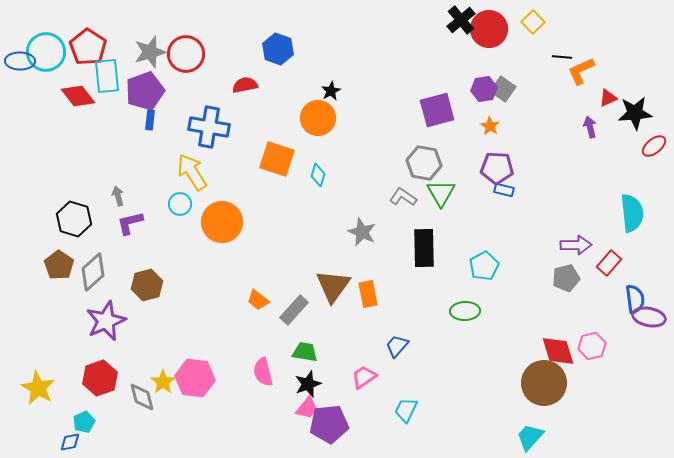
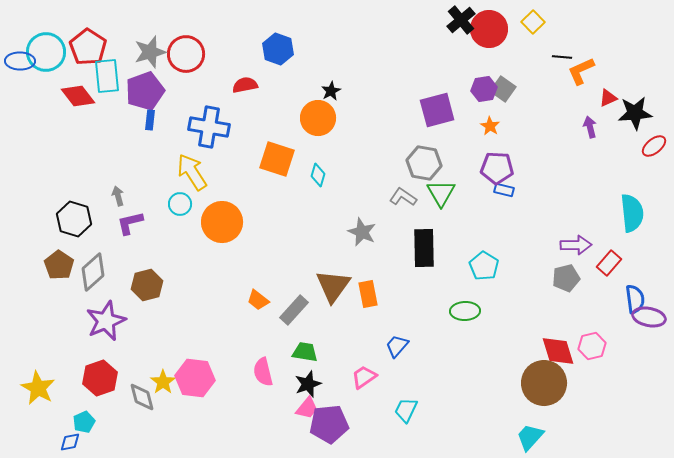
cyan pentagon at (484, 266): rotated 12 degrees counterclockwise
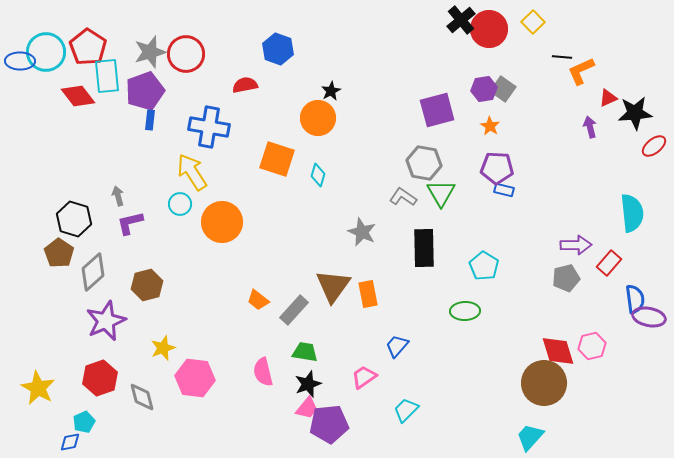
brown pentagon at (59, 265): moved 12 px up
yellow star at (163, 382): moved 34 px up; rotated 15 degrees clockwise
cyan trapezoid at (406, 410): rotated 20 degrees clockwise
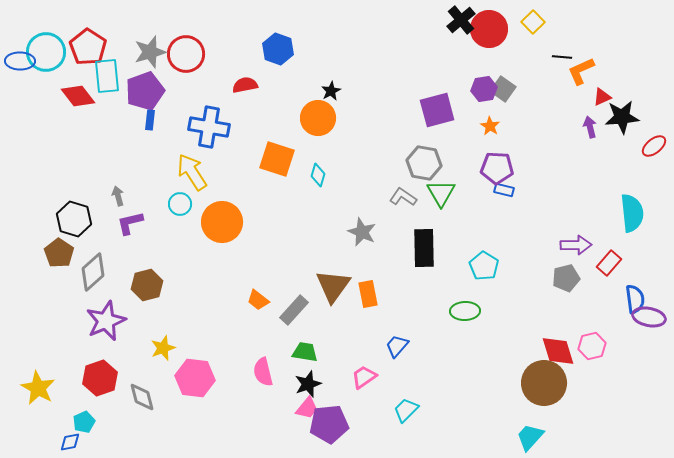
red triangle at (608, 98): moved 6 px left, 1 px up
black star at (635, 113): moved 13 px left, 4 px down
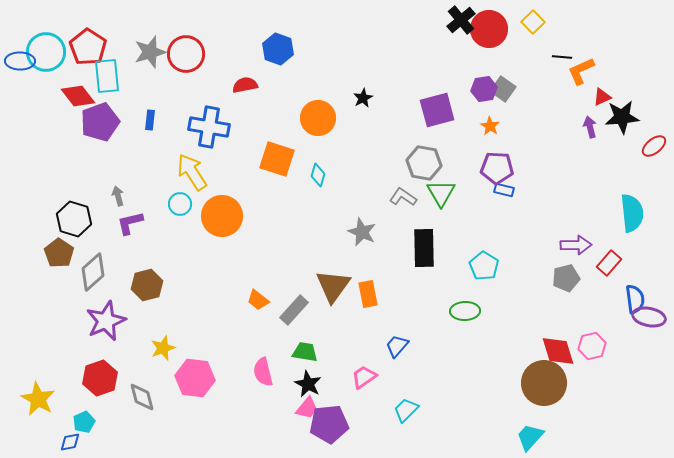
purple pentagon at (145, 91): moved 45 px left, 31 px down
black star at (331, 91): moved 32 px right, 7 px down
orange circle at (222, 222): moved 6 px up
black star at (308, 384): rotated 24 degrees counterclockwise
yellow star at (38, 388): moved 11 px down
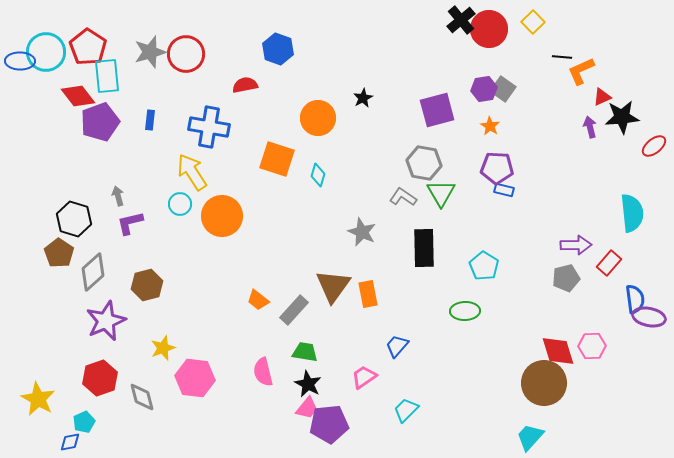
pink hexagon at (592, 346): rotated 12 degrees clockwise
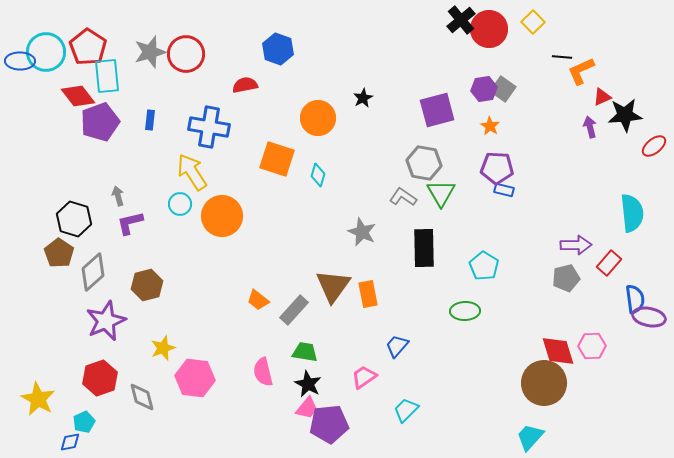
black star at (622, 117): moved 3 px right, 2 px up
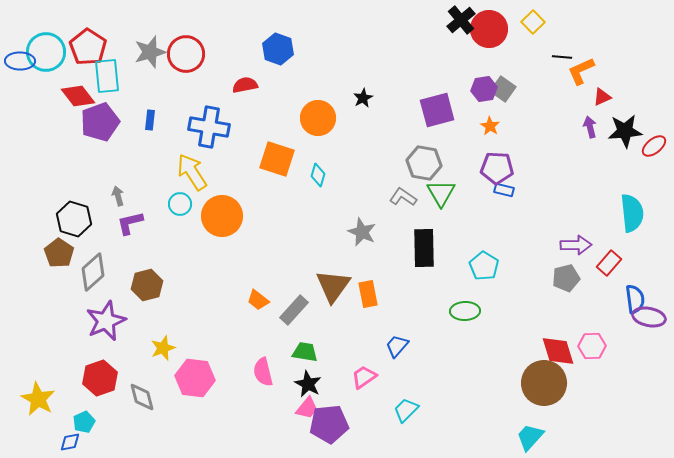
black star at (625, 115): moved 16 px down
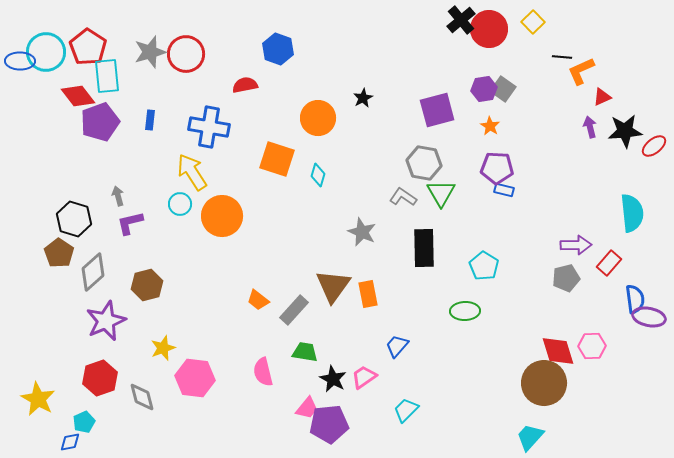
black star at (308, 384): moved 25 px right, 5 px up
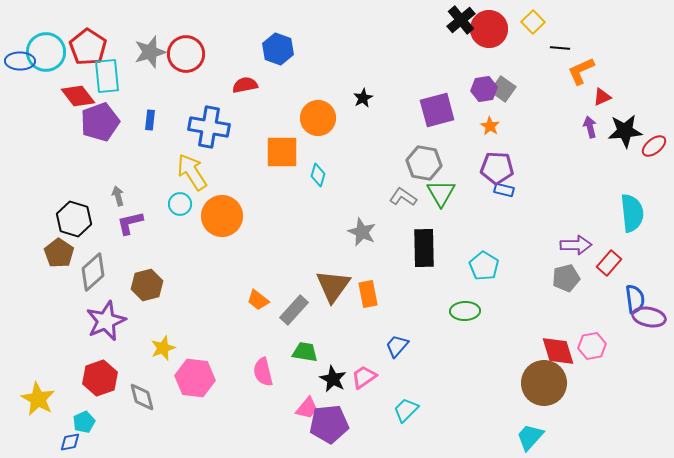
black line at (562, 57): moved 2 px left, 9 px up
orange square at (277, 159): moved 5 px right, 7 px up; rotated 18 degrees counterclockwise
pink hexagon at (592, 346): rotated 8 degrees counterclockwise
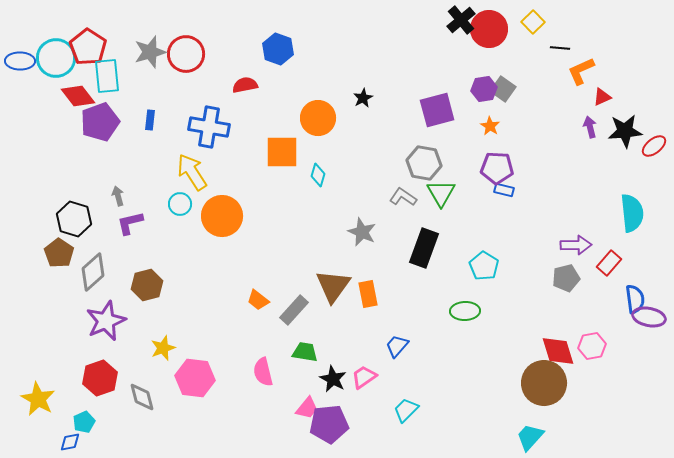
cyan circle at (46, 52): moved 10 px right, 6 px down
black rectangle at (424, 248): rotated 21 degrees clockwise
